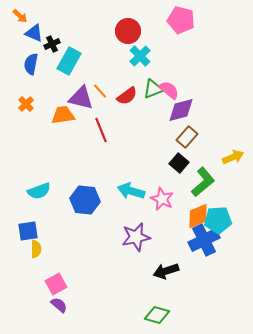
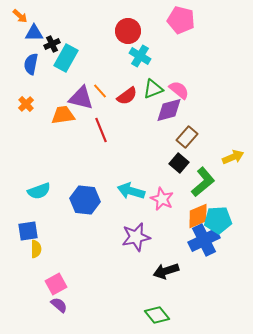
blue triangle: rotated 24 degrees counterclockwise
cyan cross: rotated 15 degrees counterclockwise
cyan rectangle: moved 3 px left, 3 px up
pink semicircle: moved 10 px right
purple diamond: moved 12 px left
green diamond: rotated 35 degrees clockwise
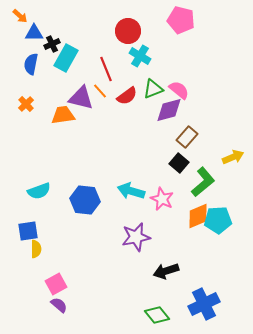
red line: moved 5 px right, 61 px up
blue cross: moved 64 px down
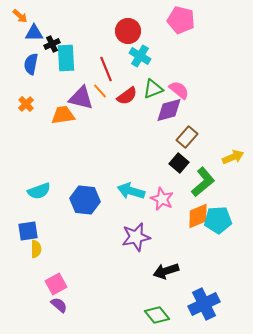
cyan rectangle: rotated 32 degrees counterclockwise
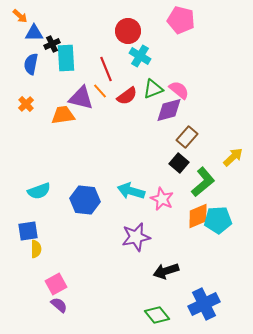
yellow arrow: rotated 20 degrees counterclockwise
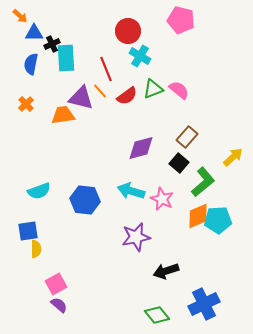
purple diamond: moved 28 px left, 38 px down
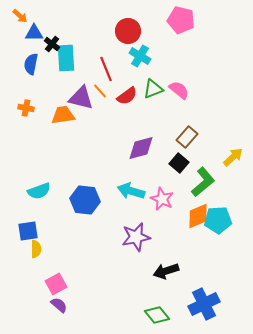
black cross: rotated 28 degrees counterclockwise
orange cross: moved 4 px down; rotated 35 degrees counterclockwise
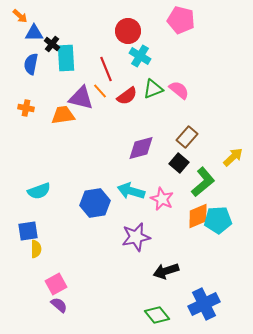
blue hexagon: moved 10 px right, 3 px down; rotated 16 degrees counterclockwise
